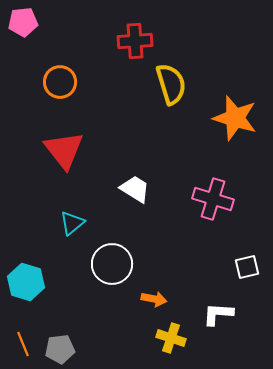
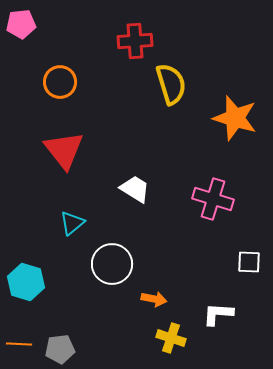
pink pentagon: moved 2 px left, 2 px down
white square: moved 2 px right, 5 px up; rotated 15 degrees clockwise
orange line: moved 4 px left; rotated 65 degrees counterclockwise
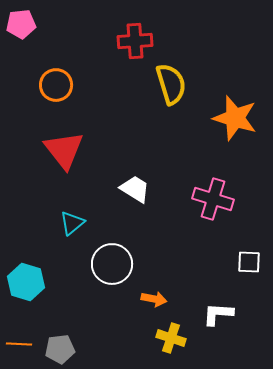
orange circle: moved 4 px left, 3 px down
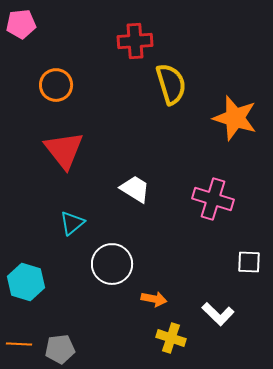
white L-shape: rotated 140 degrees counterclockwise
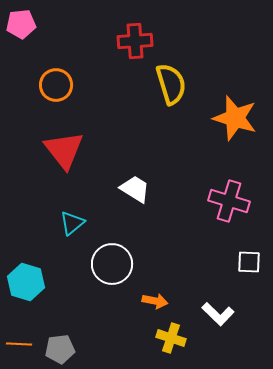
pink cross: moved 16 px right, 2 px down
orange arrow: moved 1 px right, 2 px down
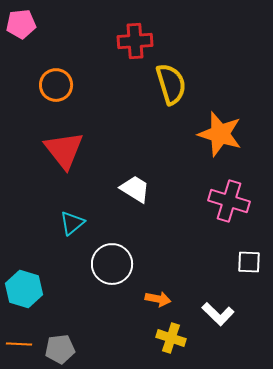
orange star: moved 15 px left, 16 px down
cyan hexagon: moved 2 px left, 7 px down
orange arrow: moved 3 px right, 2 px up
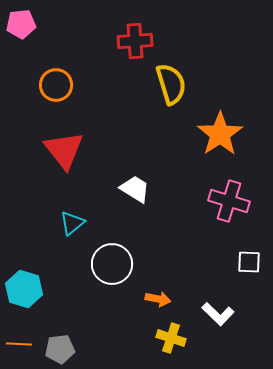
orange star: rotated 21 degrees clockwise
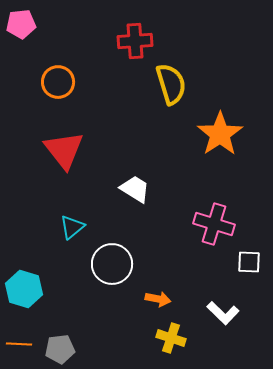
orange circle: moved 2 px right, 3 px up
pink cross: moved 15 px left, 23 px down
cyan triangle: moved 4 px down
white L-shape: moved 5 px right, 1 px up
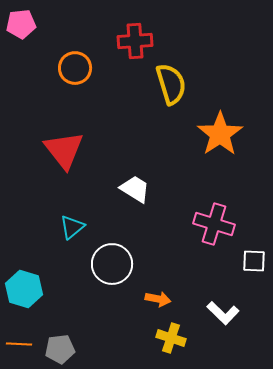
orange circle: moved 17 px right, 14 px up
white square: moved 5 px right, 1 px up
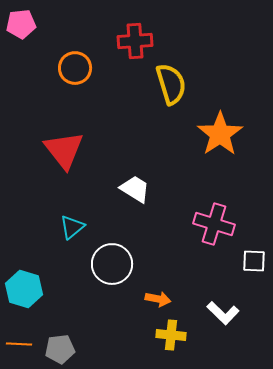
yellow cross: moved 3 px up; rotated 12 degrees counterclockwise
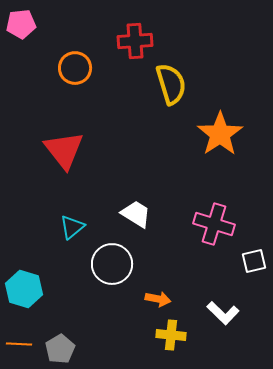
white trapezoid: moved 1 px right, 25 px down
white square: rotated 15 degrees counterclockwise
gray pentagon: rotated 24 degrees counterclockwise
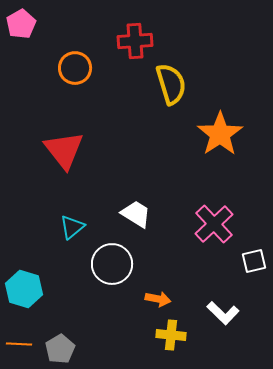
pink pentagon: rotated 24 degrees counterclockwise
pink cross: rotated 30 degrees clockwise
